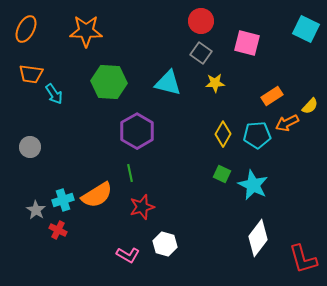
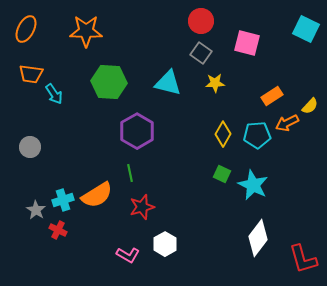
white hexagon: rotated 15 degrees clockwise
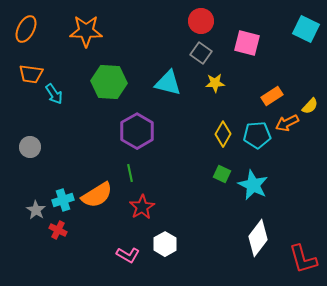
red star: rotated 15 degrees counterclockwise
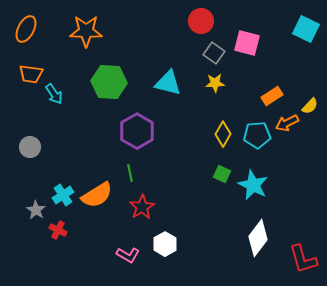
gray square: moved 13 px right
cyan cross: moved 5 px up; rotated 15 degrees counterclockwise
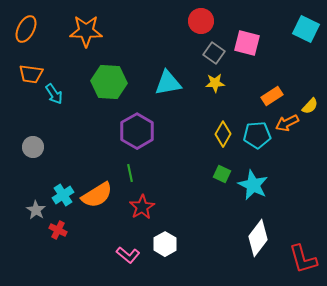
cyan triangle: rotated 24 degrees counterclockwise
gray circle: moved 3 px right
pink L-shape: rotated 10 degrees clockwise
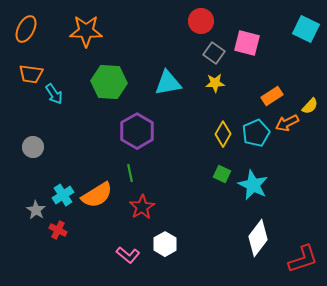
cyan pentagon: moved 1 px left, 2 px up; rotated 20 degrees counterclockwise
red L-shape: rotated 92 degrees counterclockwise
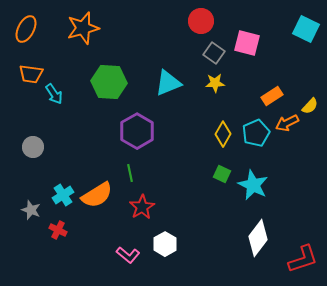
orange star: moved 3 px left, 3 px up; rotated 16 degrees counterclockwise
cyan triangle: rotated 12 degrees counterclockwise
gray star: moved 5 px left; rotated 12 degrees counterclockwise
